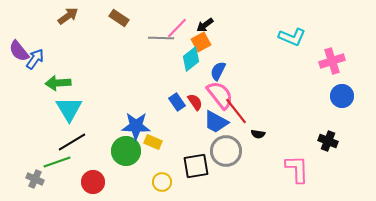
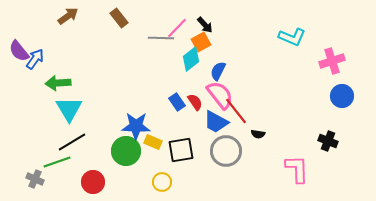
brown rectangle: rotated 18 degrees clockwise
black arrow: rotated 96 degrees counterclockwise
black square: moved 15 px left, 16 px up
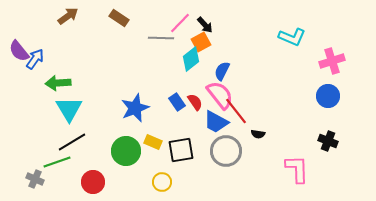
brown rectangle: rotated 18 degrees counterclockwise
pink line: moved 3 px right, 5 px up
blue semicircle: moved 4 px right
blue circle: moved 14 px left
blue star: moved 1 px left, 18 px up; rotated 24 degrees counterclockwise
